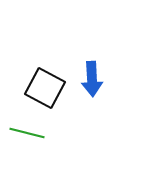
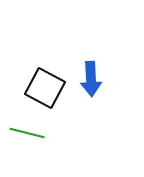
blue arrow: moved 1 px left
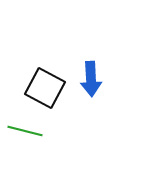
green line: moved 2 px left, 2 px up
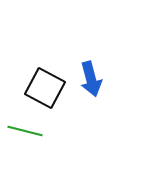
blue arrow: rotated 12 degrees counterclockwise
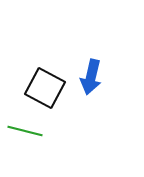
blue arrow: moved 2 px up; rotated 28 degrees clockwise
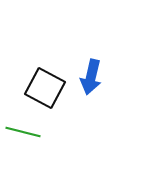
green line: moved 2 px left, 1 px down
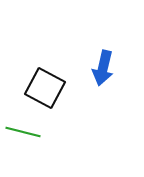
blue arrow: moved 12 px right, 9 px up
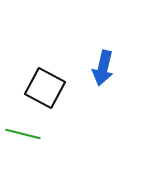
green line: moved 2 px down
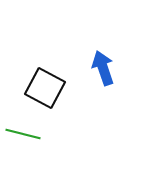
blue arrow: rotated 148 degrees clockwise
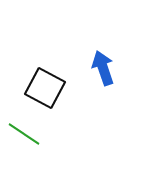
green line: moved 1 px right; rotated 20 degrees clockwise
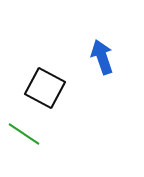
blue arrow: moved 1 px left, 11 px up
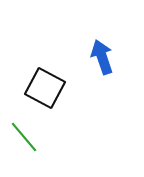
green line: moved 3 px down; rotated 16 degrees clockwise
